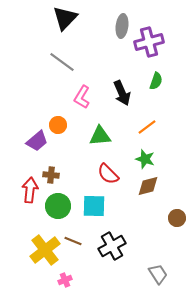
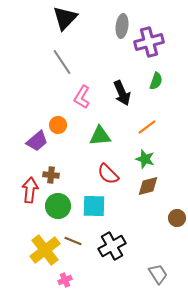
gray line: rotated 20 degrees clockwise
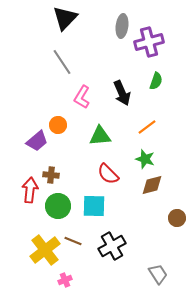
brown diamond: moved 4 px right, 1 px up
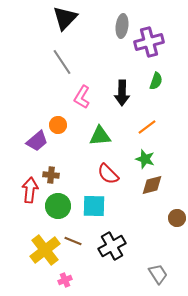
black arrow: rotated 25 degrees clockwise
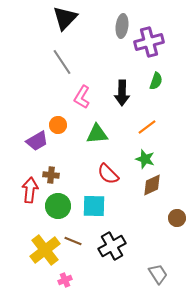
green triangle: moved 3 px left, 2 px up
purple trapezoid: rotated 10 degrees clockwise
brown diamond: rotated 10 degrees counterclockwise
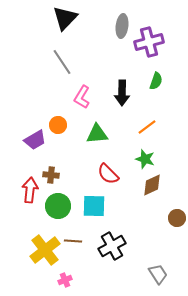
purple trapezoid: moved 2 px left, 1 px up
brown line: rotated 18 degrees counterclockwise
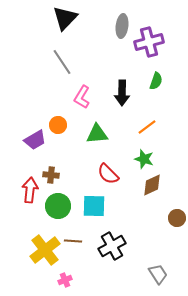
green star: moved 1 px left
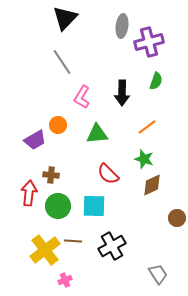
red arrow: moved 1 px left, 3 px down
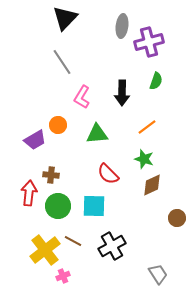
brown line: rotated 24 degrees clockwise
pink cross: moved 2 px left, 4 px up
